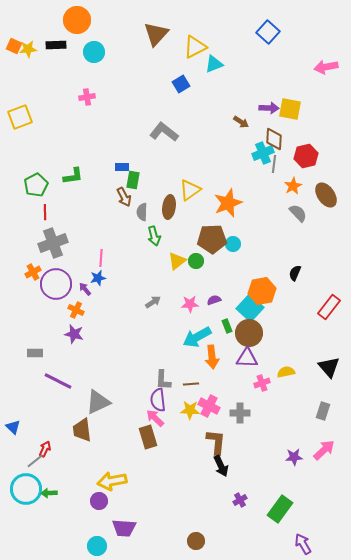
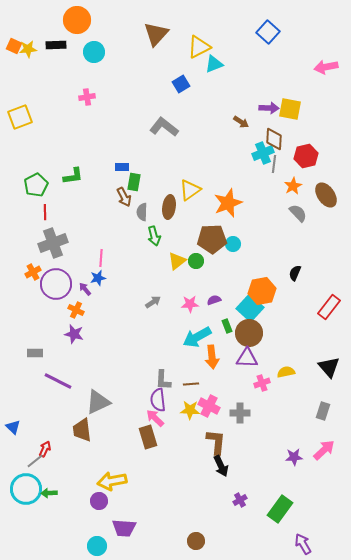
yellow triangle at (195, 47): moved 4 px right
gray L-shape at (164, 132): moved 5 px up
green rectangle at (133, 180): moved 1 px right, 2 px down
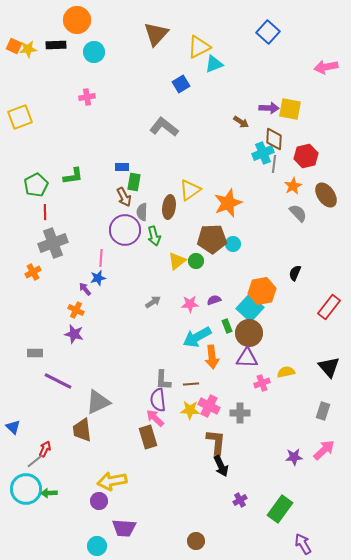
purple circle at (56, 284): moved 69 px right, 54 px up
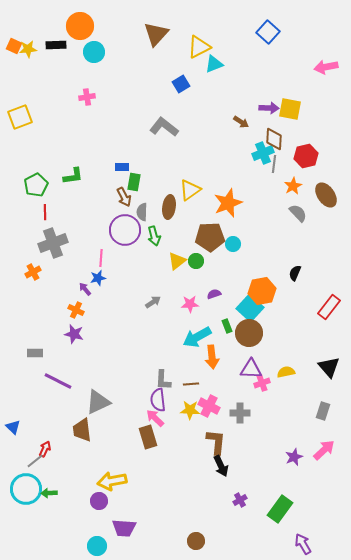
orange circle at (77, 20): moved 3 px right, 6 px down
brown pentagon at (212, 239): moved 2 px left, 2 px up
purple semicircle at (214, 300): moved 6 px up
purple triangle at (247, 358): moved 4 px right, 11 px down
purple star at (294, 457): rotated 18 degrees counterclockwise
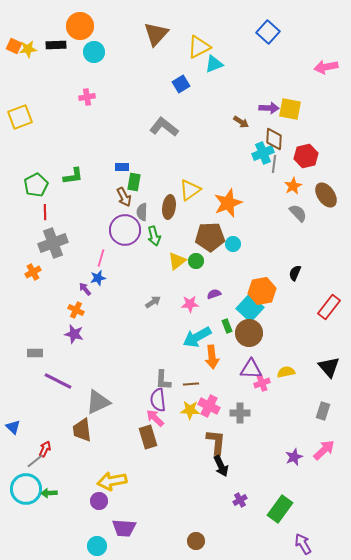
pink line at (101, 258): rotated 12 degrees clockwise
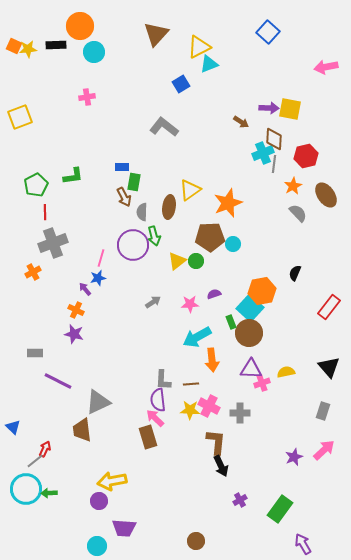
cyan triangle at (214, 64): moved 5 px left
purple circle at (125, 230): moved 8 px right, 15 px down
green rectangle at (227, 326): moved 4 px right, 4 px up
orange arrow at (212, 357): moved 3 px down
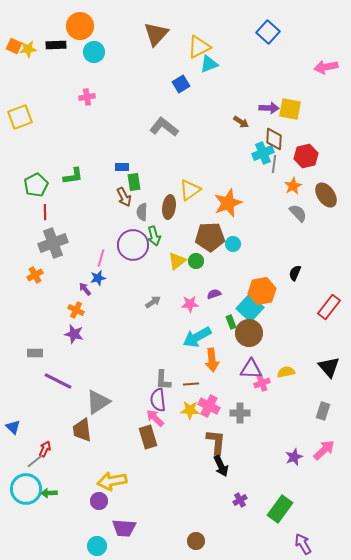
green rectangle at (134, 182): rotated 18 degrees counterclockwise
orange cross at (33, 272): moved 2 px right, 3 px down
gray triangle at (98, 402): rotated 8 degrees counterclockwise
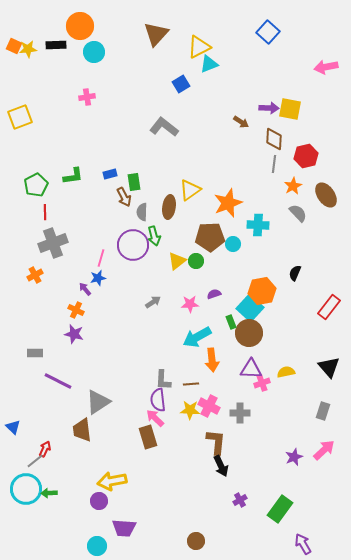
cyan cross at (263, 153): moved 5 px left, 72 px down; rotated 25 degrees clockwise
blue rectangle at (122, 167): moved 12 px left, 7 px down; rotated 16 degrees counterclockwise
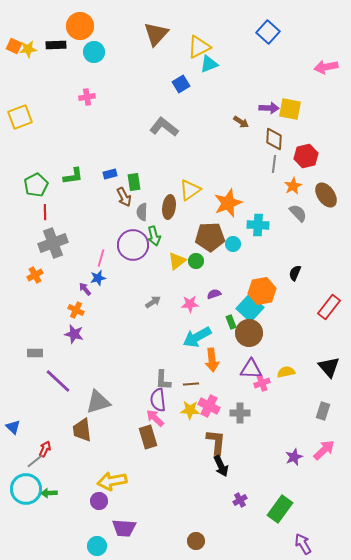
purple line at (58, 381): rotated 16 degrees clockwise
gray triangle at (98, 402): rotated 16 degrees clockwise
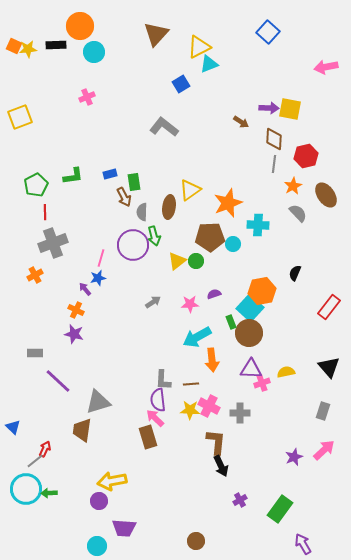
pink cross at (87, 97): rotated 14 degrees counterclockwise
brown trapezoid at (82, 430): rotated 15 degrees clockwise
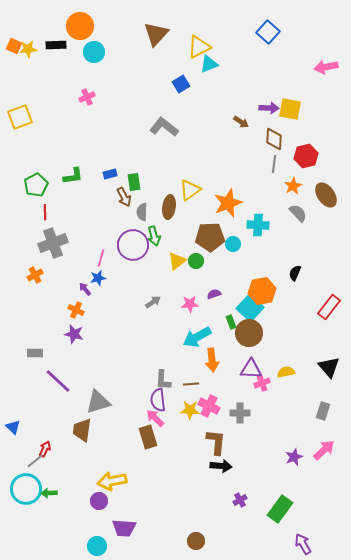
black arrow at (221, 466): rotated 60 degrees counterclockwise
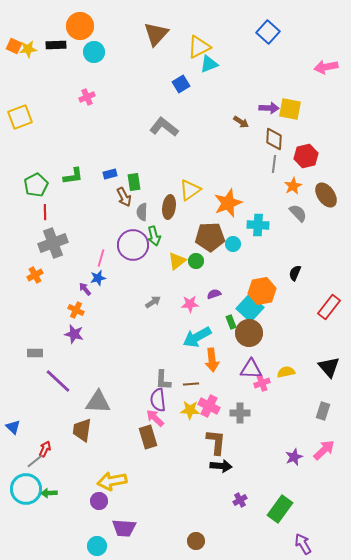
gray triangle at (98, 402): rotated 20 degrees clockwise
